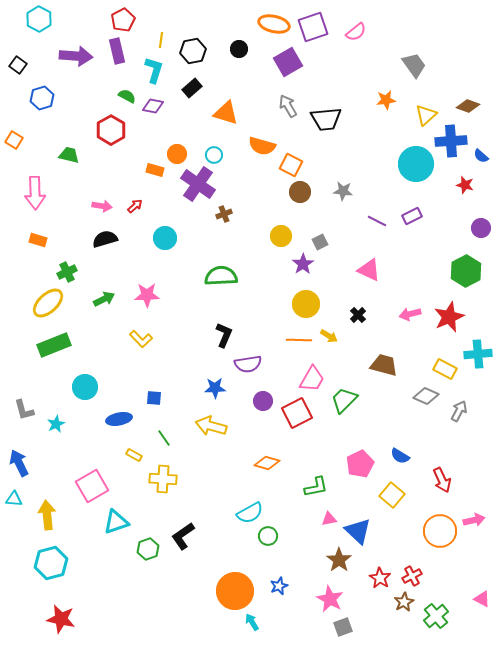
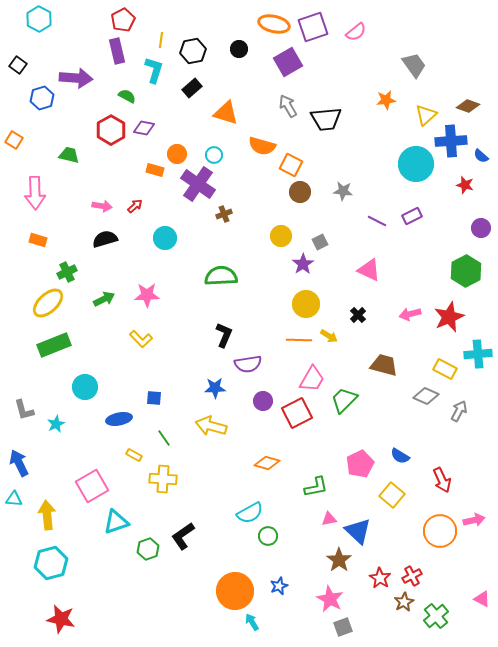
purple arrow at (76, 56): moved 22 px down
purple diamond at (153, 106): moved 9 px left, 22 px down
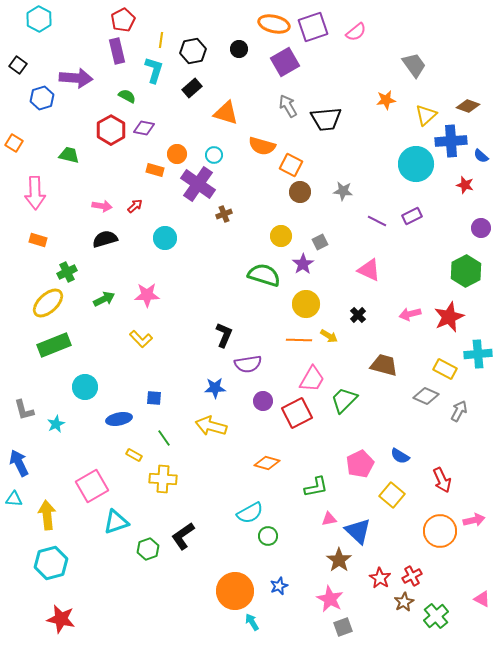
purple square at (288, 62): moved 3 px left
orange square at (14, 140): moved 3 px down
green semicircle at (221, 276): moved 43 px right, 1 px up; rotated 20 degrees clockwise
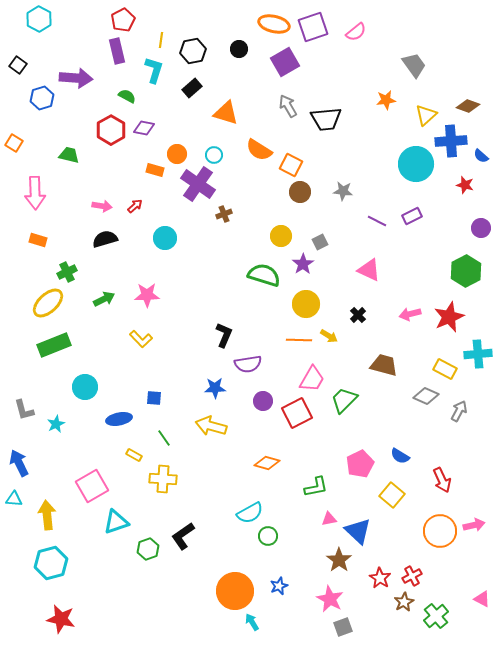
orange semicircle at (262, 146): moved 3 px left, 4 px down; rotated 16 degrees clockwise
pink arrow at (474, 520): moved 5 px down
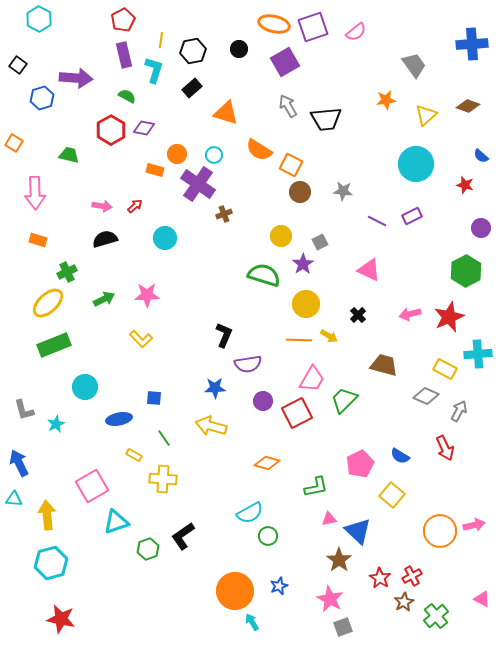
purple rectangle at (117, 51): moved 7 px right, 4 px down
blue cross at (451, 141): moved 21 px right, 97 px up
red arrow at (442, 480): moved 3 px right, 32 px up
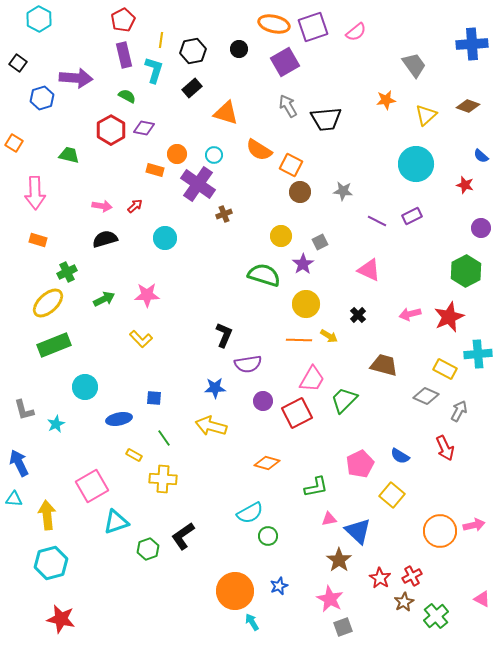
black square at (18, 65): moved 2 px up
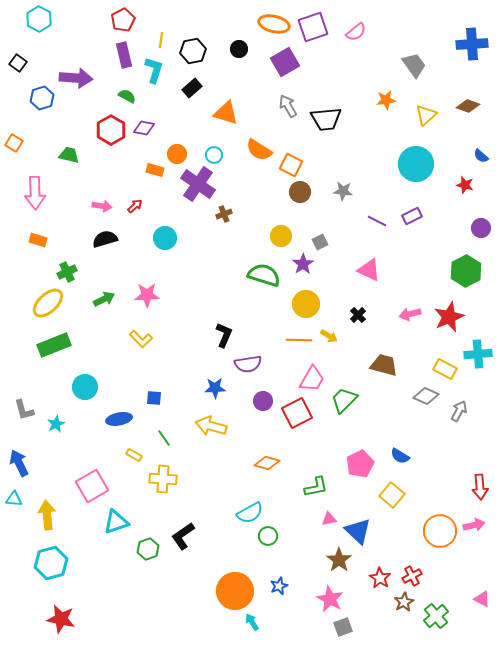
red arrow at (445, 448): moved 35 px right, 39 px down; rotated 20 degrees clockwise
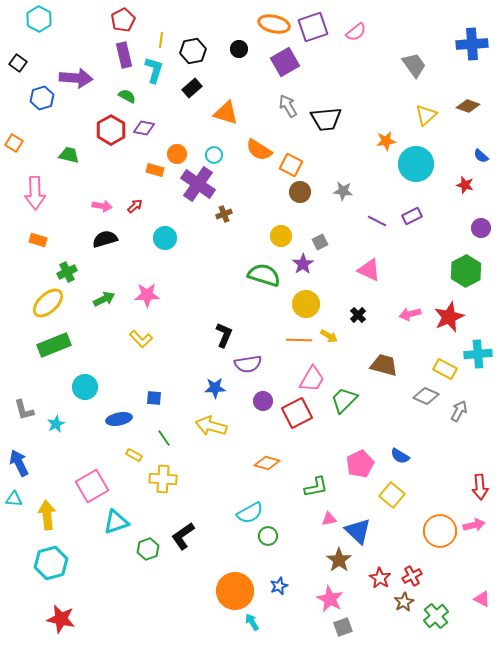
orange star at (386, 100): moved 41 px down
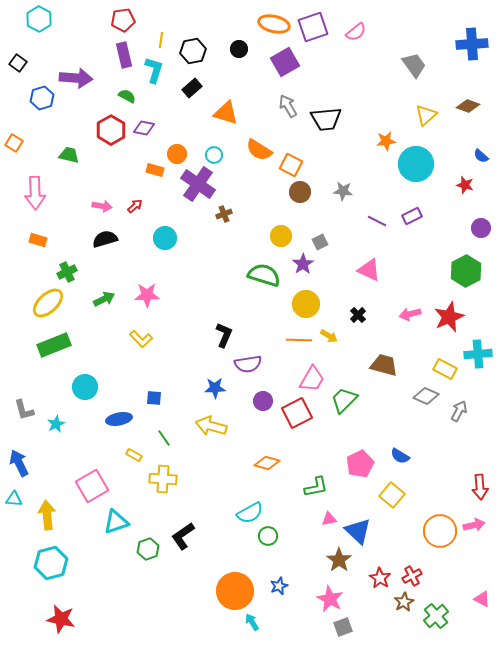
red pentagon at (123, 20): rotated 20 degrees clockwise
